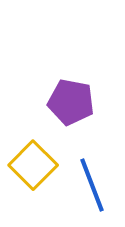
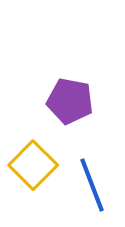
purple pentagon: moved 1 px left, 1 px up
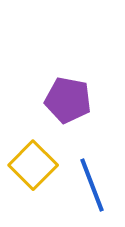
purple pentagon: moved 2 px left, 1 px up
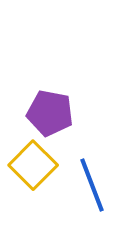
purple pentagon: moved 18 px left, 13 px down
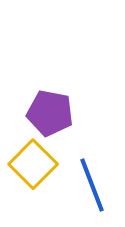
yellow square: moved 1 px up
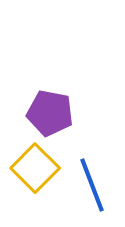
yellow square: moved 2 px right, 4 px down
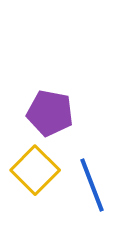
yellow square: moved 2 px down
